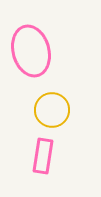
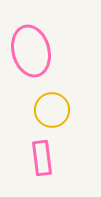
pink rectangle: moved 1 px left, 2 px down; rotated 16 degrees counterclockwise
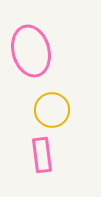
pink rectangle: moved 3 px up
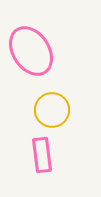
pink ellipse: rotated 18 degrees counterclockwise
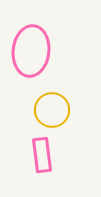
pink ellipse: rotated 39 degrees clockwise
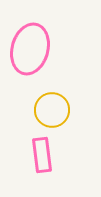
pink ellipse: moved 1 px left, 2 px up; rotated 9 degrees clockwise
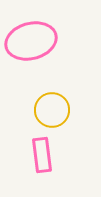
pink ellipse: moved 1 px right, 8 px up; rotated 60 degrees clockwise
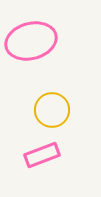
pink rectangle: rotated 76 degrees clockwise
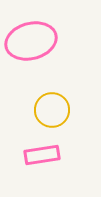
pink rectangle: rotated 12 degrees clockwise
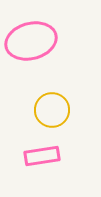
pink rectangle: moved 1 px down
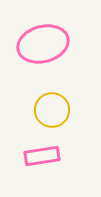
pink ellipse: moved 12 px right, 3 px down
